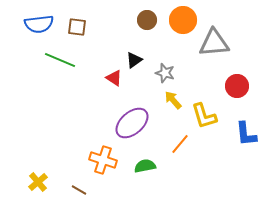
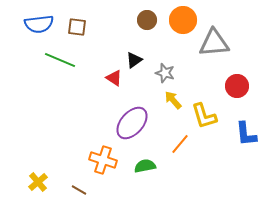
purple ellipse: rotated 8 degrees counterclockwise
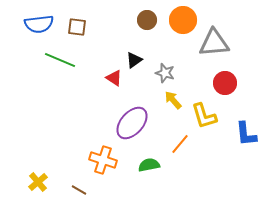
red circle: moved 12 px left, 3 px up
green semicircle: moved 4 px right, 1 px up
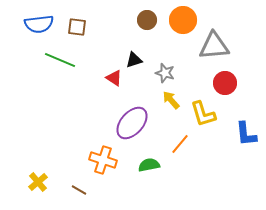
gray triangle: moved 3 px down
black triangle: rotated 18 degrees clockwise
yellow arrow: moved 2 px left
yellow L-shape: moved 1 px left, 2 px up
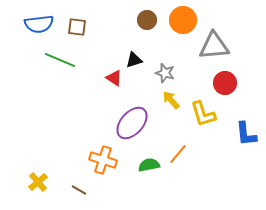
orange line: moved 2 px left, 10 px down
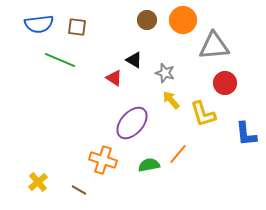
black triangle: rotated 48 degrees clockwise
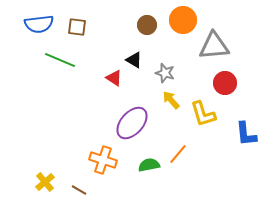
brown circle: moved 5 px down
yellow cross: moved 7 px right
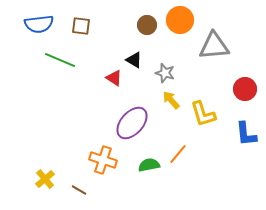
orange circle: moved 3 px left
brown square: moved 4 px right, 1 px up
red circle: moved 20 px right, 6 px down
yellow cross: moved 3 px up
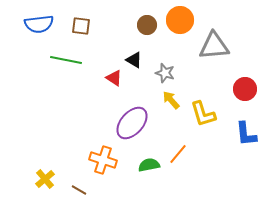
green line: moved 6 px right; rotated 12 degrees counterclockwise
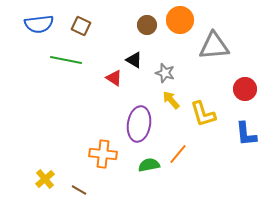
brown square: rotated 18 degrees clockwise
purple ellipse: moved 7 px right, 1 px down; rotated 32 degrees counterclockwise
orange cross: moved 6 px up; rotated 12 degrees counterclockwise
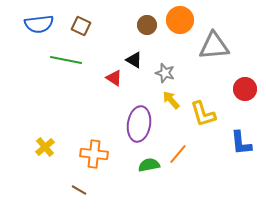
blue L-shape: moved 5 px left, 9 px down
orange cross: moved 9 px left
yellow cross: moved 32 px up
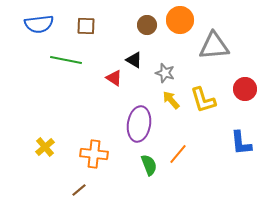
brown square: moved 5 px right; rotated 24 degrees counterclockwise
yellow L-shape: moved 14 px up
green semicircle: rotated 80 degrees clockwise
brown line: rotated 70 degrees counterclockwise
